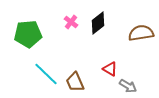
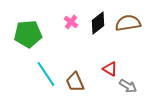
brown semicircle: moved 13 px left, 10 px up
cyan line: rotated 12 degrees clockwise
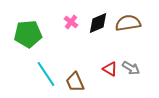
black diamond: rotated 15 degrees clockwise
gray arrow: moved 3 px right, 18 px up
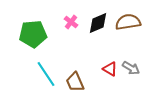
brown semicircle: moved 1 px up
green pentagon: moved 5 px right
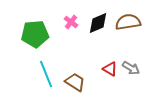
green pentagon: moved 2 px right
cyan line: rotated 12 degrees clockwise
brown trapezoid: rotated 145 degrees clockwise
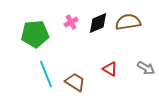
pink cross: rotated 24 degrees clockwise
gray arrow: moved 15 px right
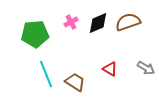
brown semicircle: rotated 10 degrees counterclockwise
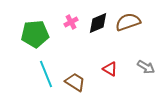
gray arrow: moved 1 px up
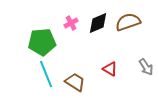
pink cross: moved 1 px down
green pentagon: moved 7 px right, 8 px down
gray arrow: rotated 24 degrees clockwise
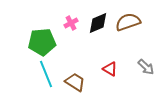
gray arrow: rotated 12 degrees counterclockwise
